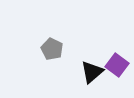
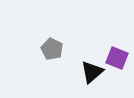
purple square: moved 7 px up; rotated 15 degrees counterclockwise
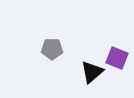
gray pentagon: rotated 25 degrees counterclockwise
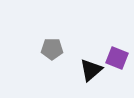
black triangle: moved 1 px left, 2 px up
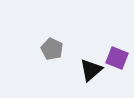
gray pentagon: rotated 25 degrees clockwise
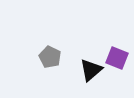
gray pentagon: moved 2 px left, 8 px down
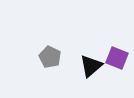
black triangle: moved 4 px up
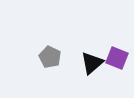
black triangle: moved 1 px right, 3 px up
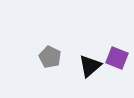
black triangle: moved 2 px left, 3 px down
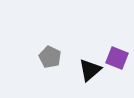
black triangle: moved 4 px down
